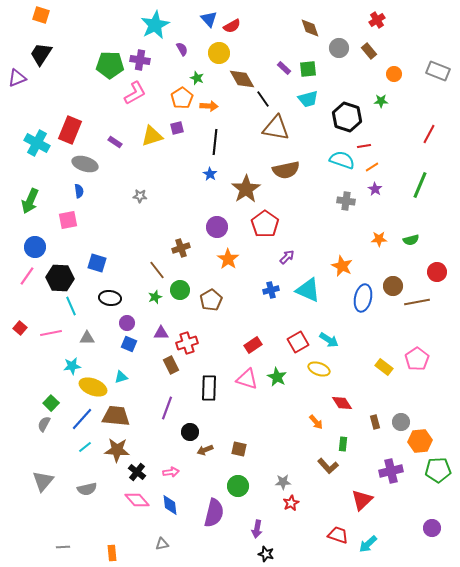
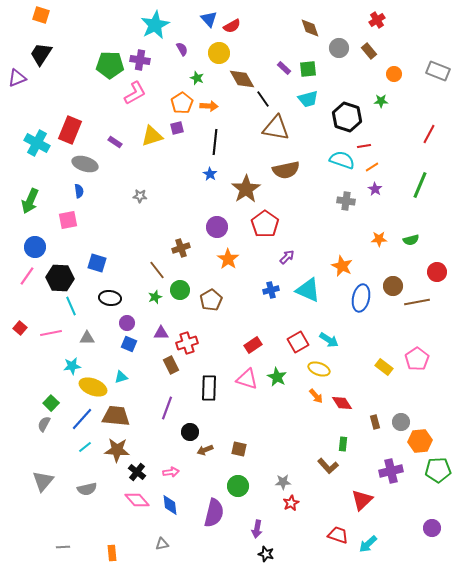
orange pentagon at (182, 98): moved 5 px down
blue ellipse at (363, 298): moved 2 px left
orange arrow at (316, 422): moved 26 px up
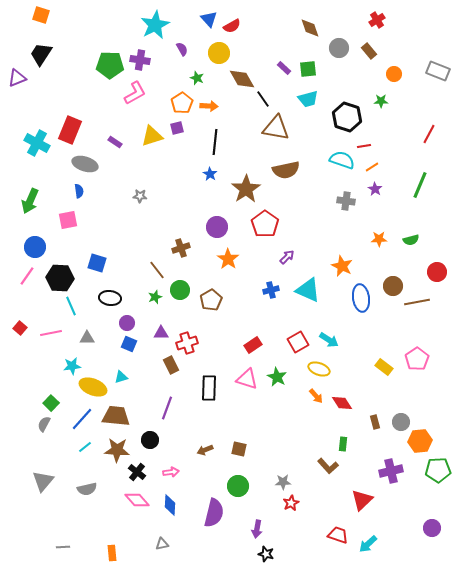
blue ellipse at (361, 298): rotated 20 degrees counterclockwise
black circle at (190, 432): moved 40 px left, 8 px down
blue diamond at (170, 505): rotated 10 degrees clockwise
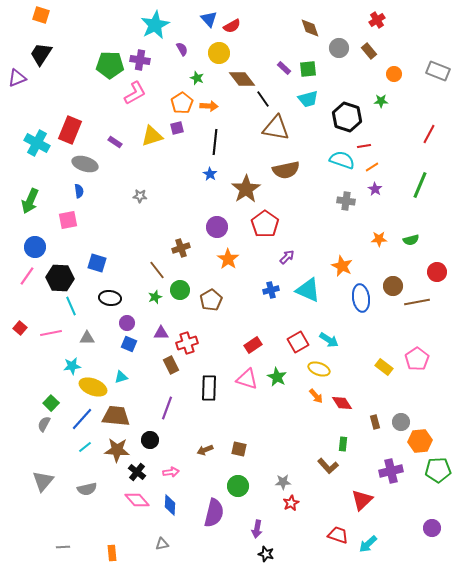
brown diamond at (242, 79): rotated 8 degrees counterclockwise
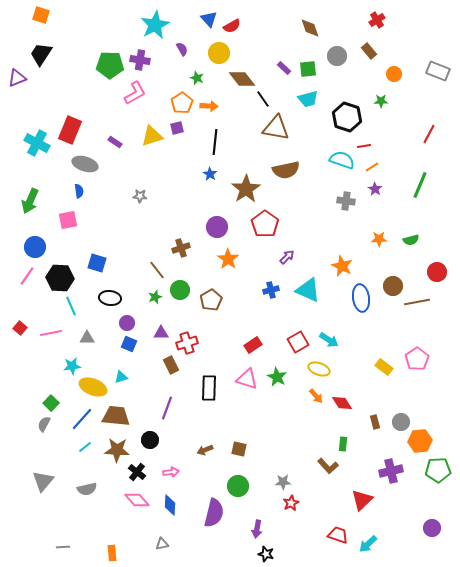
gray circle at (339, 48): moved 2 px left, 8 px down
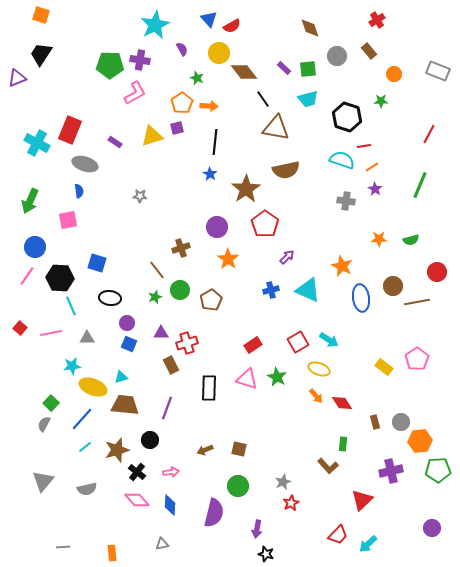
brown diamond at (242, 79): moved 2 px right, 7 px up
brown trapezoid at (116, 416): moved 9 px right, 11 px up
brown star at (117, 450): rotated 20 degrees counterclockwise
gray star at (283, 482): rotated 21 degrees counterclockwise
red trapezoid at (338, 535): rotated 115 degrees clockwise
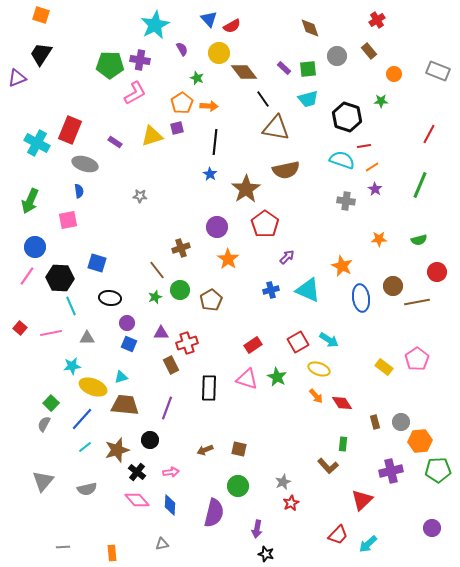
green semicircle at (411, 240): moved 8 px right
